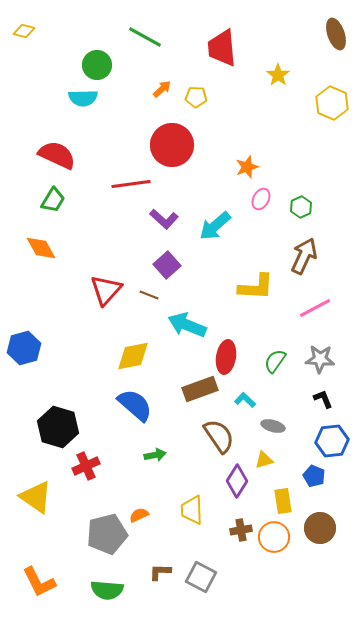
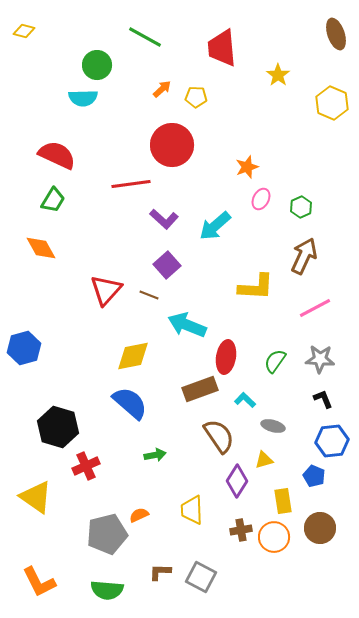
blue semicircle at (135, 405): moved 5 px left, 2 px up
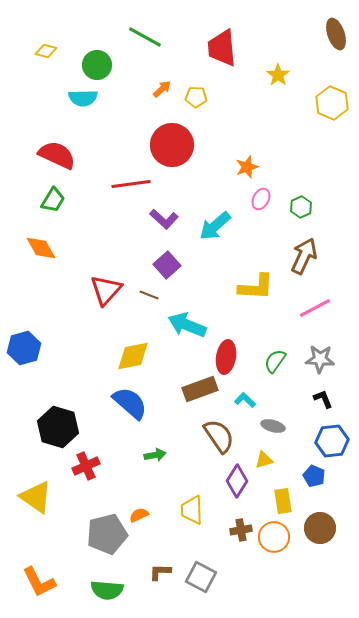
yellow diamond at (24, 31): moved 22 px right, 20 px down
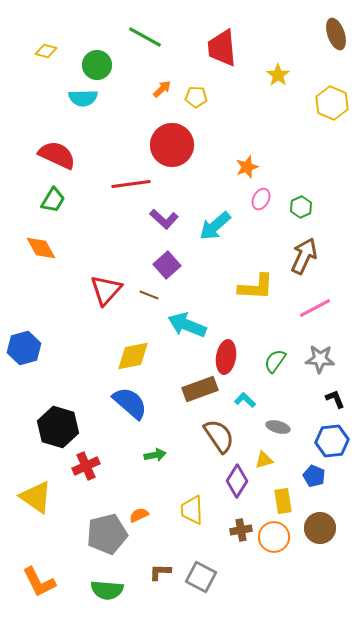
black L-shape at (323, 399): moved 12 px right
gray ellipse at (273, 426): moved 5 px right, 1 px down
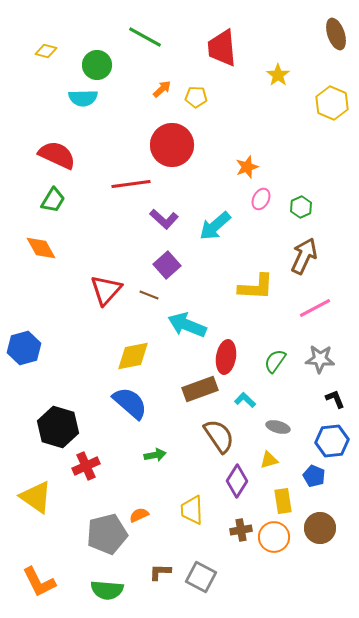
yellow triangle at (264, 460): moved 5 px right
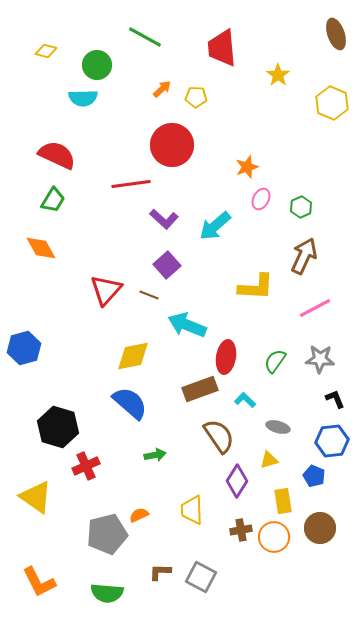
green semicircle at (107, 590): moved 3 px down
